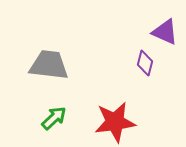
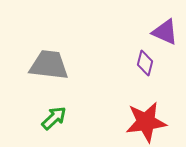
red star: moved 31 px right
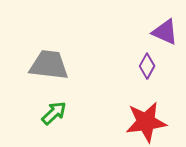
purple diamond: moved 2 px right, 3 px down; rotated 15 degrees clockwise
green arrow: moved 5 px up
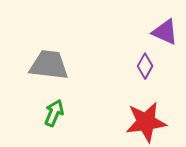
purple diamond: moved 2 px left
green arrow: rotated 24 degrees counterclockwise
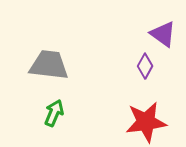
purple triangle: moved 2 px left, 2 px down; rotated 12 degrees clockwise
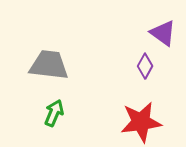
purple triangle: moved 1 px up
red star: moved 5 px left
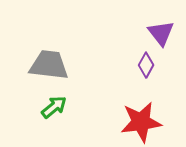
purple triangle: moved 2 px left; rotated 16 degrees clockwise
purple diamond: moved 1 px right, 1 px up
green arrow: moved 6 px up; rotated 28 degrees clockwise
